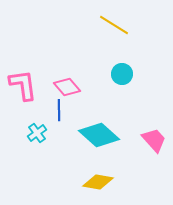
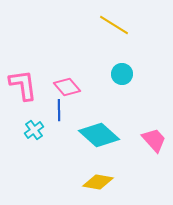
cyan cross: moved 3 px left, 3 px up
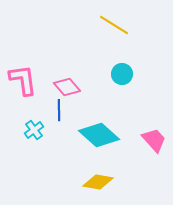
pink L-shape: moved 5 px up
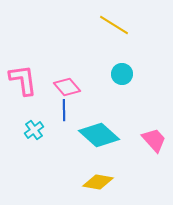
blue line: moved 5 px right
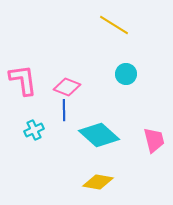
cyan circle: moved 4 px right
pink diamond: rotated 28 degrees counterclockwise
cyan cross: rotated 12 degrees clockwise
pink trapezoid: rotated 28 degrees clockwise
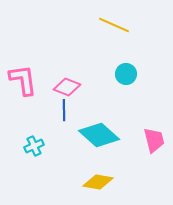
yellow line: rotated 8 degrees counterclockwise
cyan cross: moved 16 px down
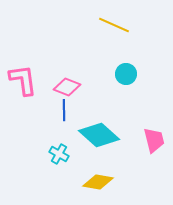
cyan cross: moved 25 px right, 8 px down; rotated 36 degrees counterclockwise
